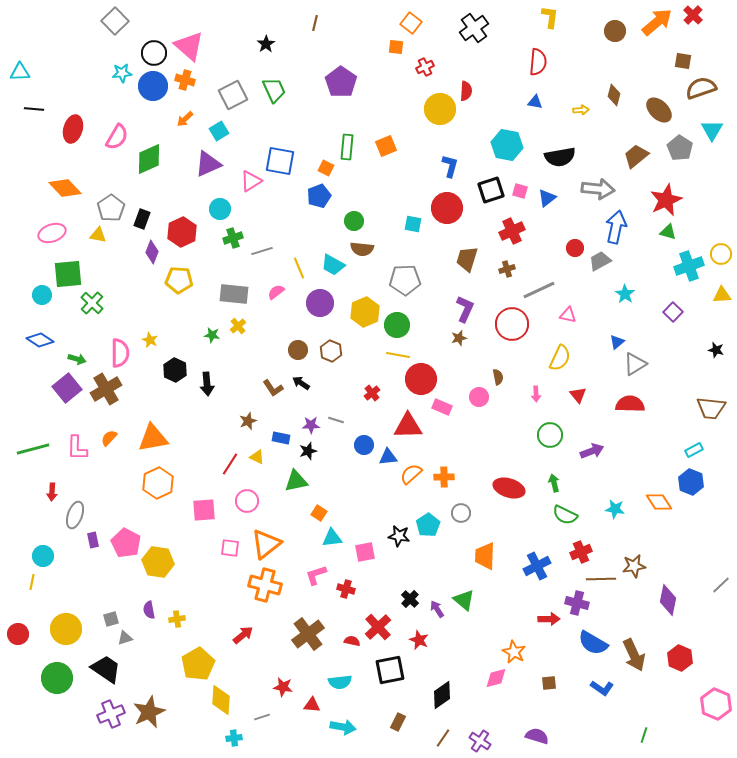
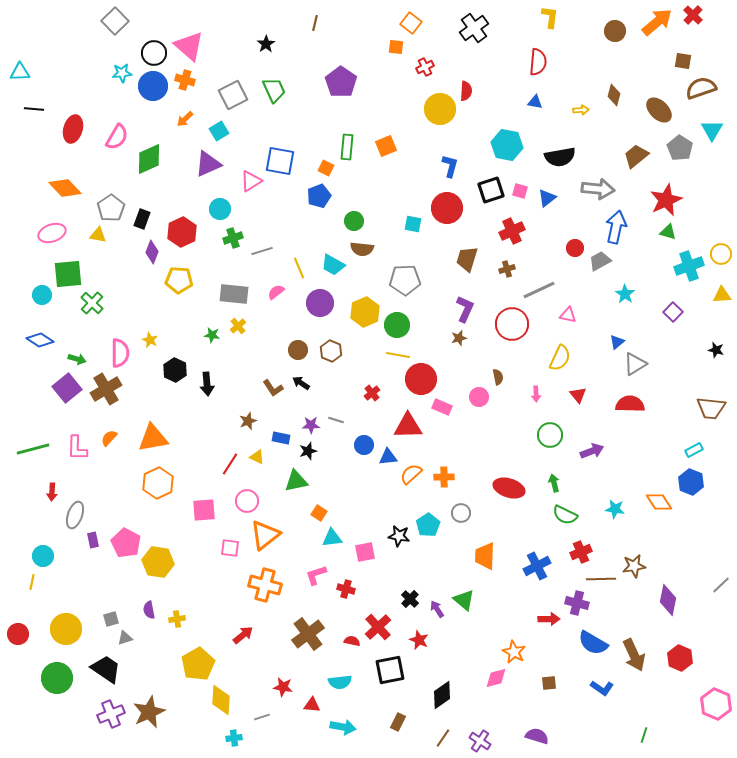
orange triangle at (266, 544): moved 1 px left, 9 px up
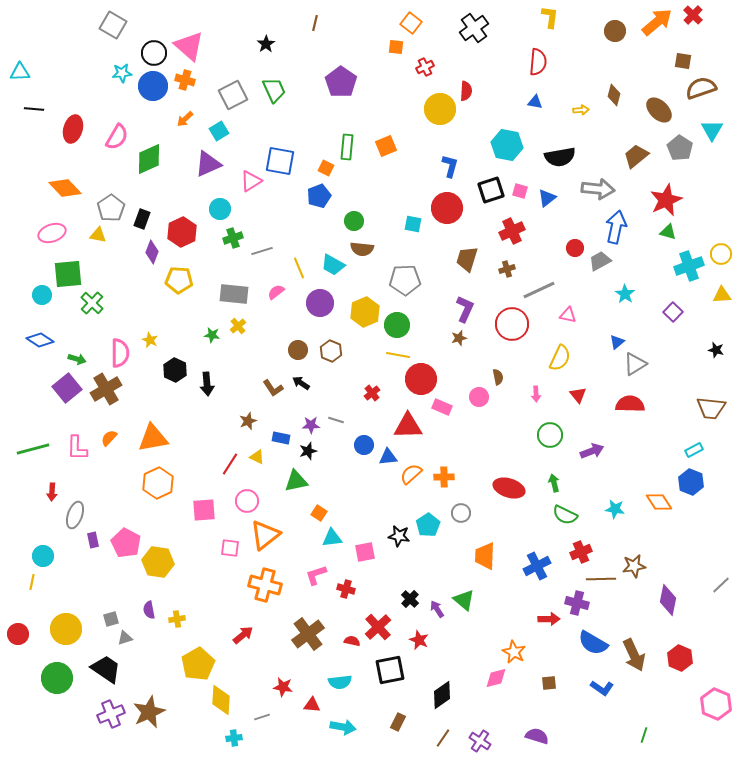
gray square at (115, 21): moved 2 px left, 4 px down; rotated 16 degrees counterclockwise
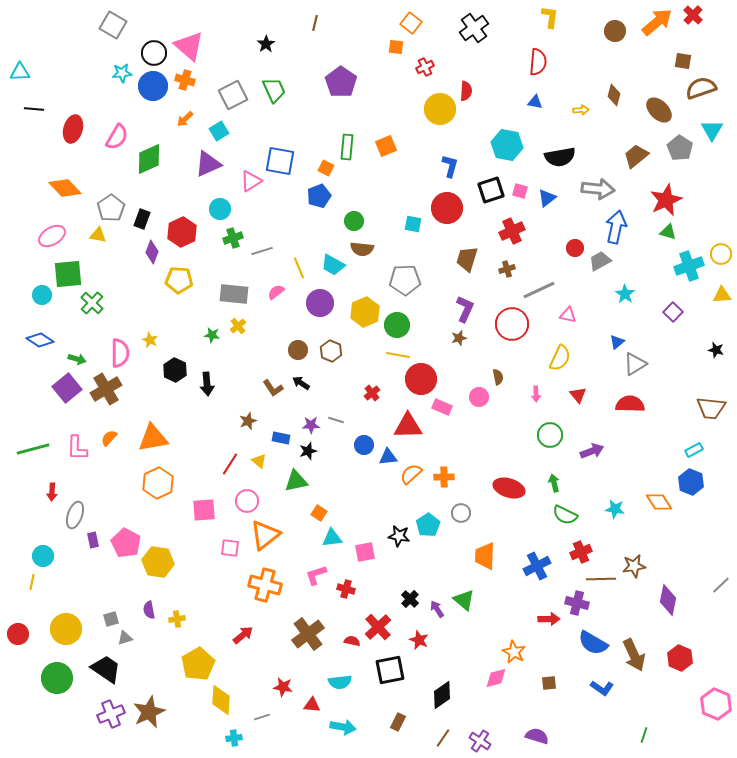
pink ellipse at (52, 233): moved 3 px down; rotated 12 degrees counterclockwise
yellow triangle at (257, 457): moved 2 px right, 4 px down; rotated 14 degrees clockwise
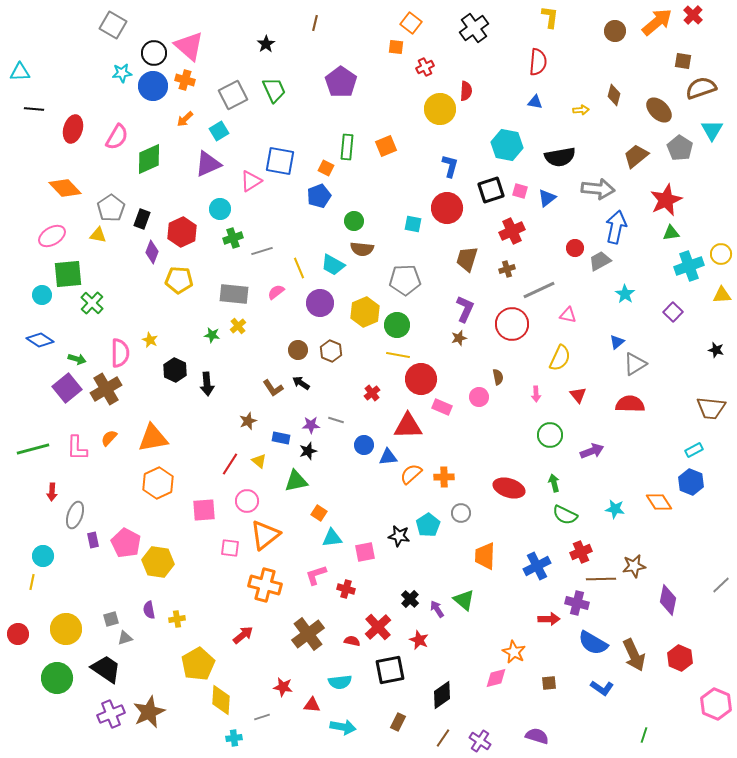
green triangle at (668, 232): moved 3 px right, 1 px down; rotated 24 degrees counterclockwise
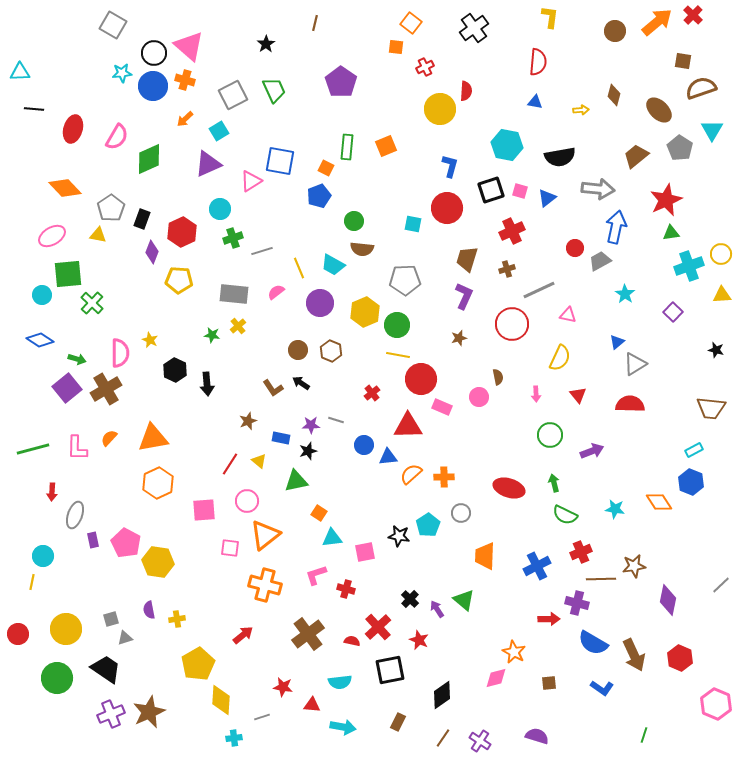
purple L-shape at (465, 309): moved 1 px left, 13 px up
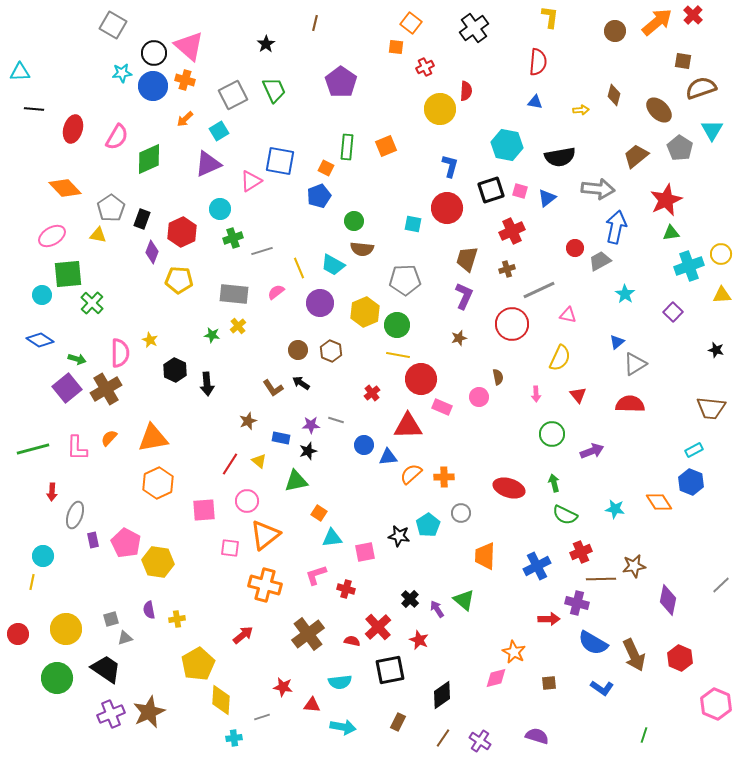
green circle at (550, 435): moved 2 px right, 1 px up
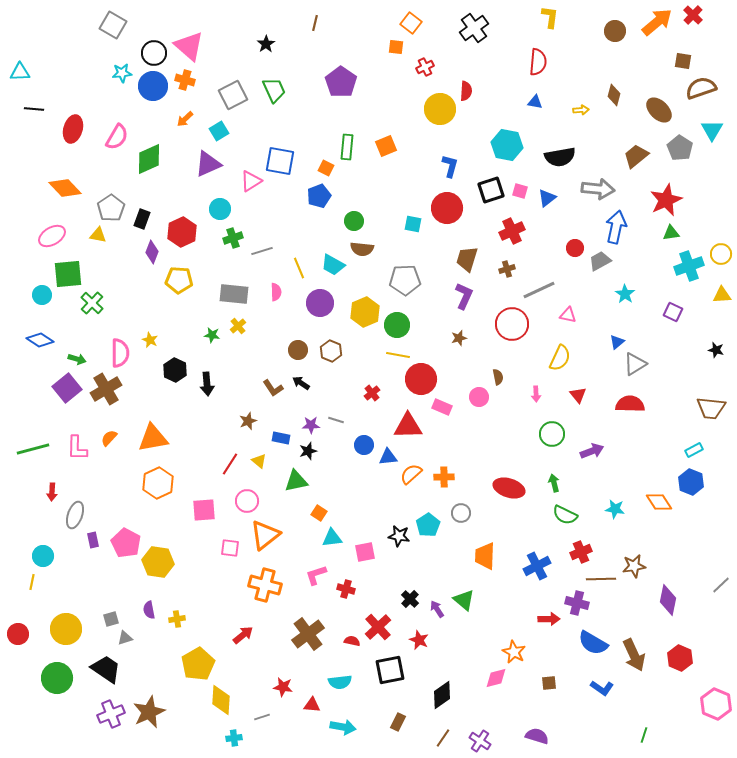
pink semicircle at (276, 292): rotated 126 degrees clockwise
purple square at (673, 312): rotated 18 degrees counterclockwise
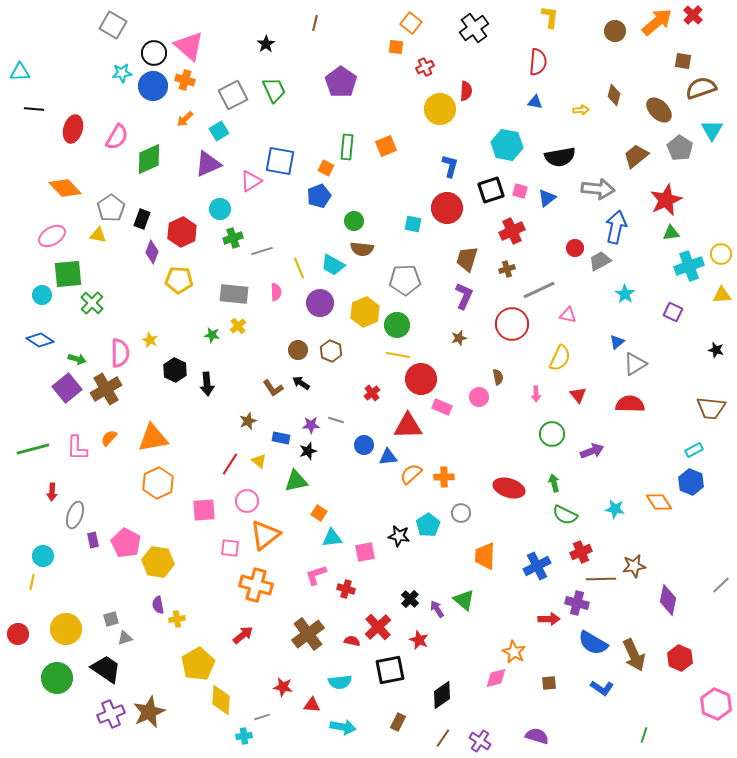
orange cross at (265, 585): moved 9 px left
purple semicircle at (149, 610): moved 9 px right, 5 px up
cyan cross at (234, 738): moved 10 px right, 2 px up
